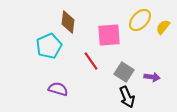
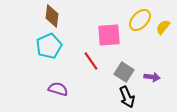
brown diamond: moved 16 px left, 6 px up
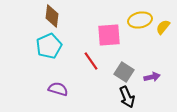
yellow ellipse: rotated 35 degrees clockwise
purple arrow: rotated 21 degrees counterclockwise
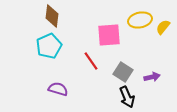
gray square: moved 1 px left
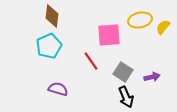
black arrow: moved 1 px left
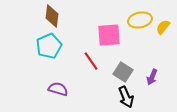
purple arrow: rotated 126 degrees clockwise
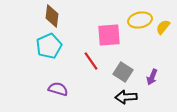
black arrow: rotated 110 degrees clockwise
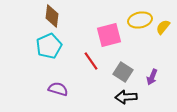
pink square: rotated 10 degrees counterclockwise
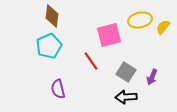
gray square: moved 3 px right
purple semicircle: rotated 120 degrees counterclockwise
